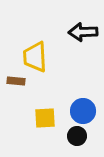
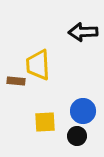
yellow trapezoid: moved 3 px right, 8 px down
yellow square: moved 4 px down
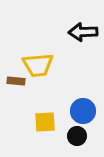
yellow trapezoid: rotated 92 degrees counterclockwise
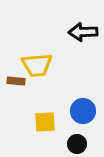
yellow trapezoid: moved 1 px left
black circle: moved 8 px down
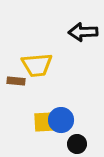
blue circle: moved 22 px left, 9 px down
yellow square: moved 1 px left
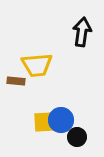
black arrow: moved 1 px left; rotated 100 degrees clockwise
black circle: moved 7 px up
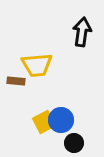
yellow square: rotated 25 degrees counterclockwise
black circle: moved 3 px left, 6 px down
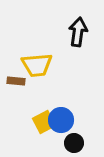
black arrow: moved 4 px left
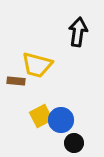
yellow trapezoid: rotated 20 degrees clockwise
yellow square: moved 3 px left, 6 px up
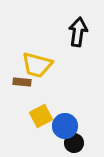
brown rectangle: moved 6 px right, 1 px down
blue circle: moved 4 px right, 6 px down
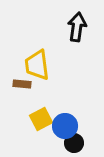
black arrow: moved 1 px left, 5 px up
yellow trapezoid: rotated 68 degrees clockwise
brown rectangle: moved 2 px down
yellow square: moved 3 px down
